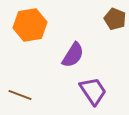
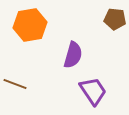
brown pentagon: rotated 15 degrees counterclockwise
purple semicircle: rotated 16 degrees counterclockwise
brown line: moved 5 px left, 11 px up
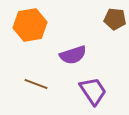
purple semicircle: rotated 56 degrees clockwise
brown line: moved 21 px right
